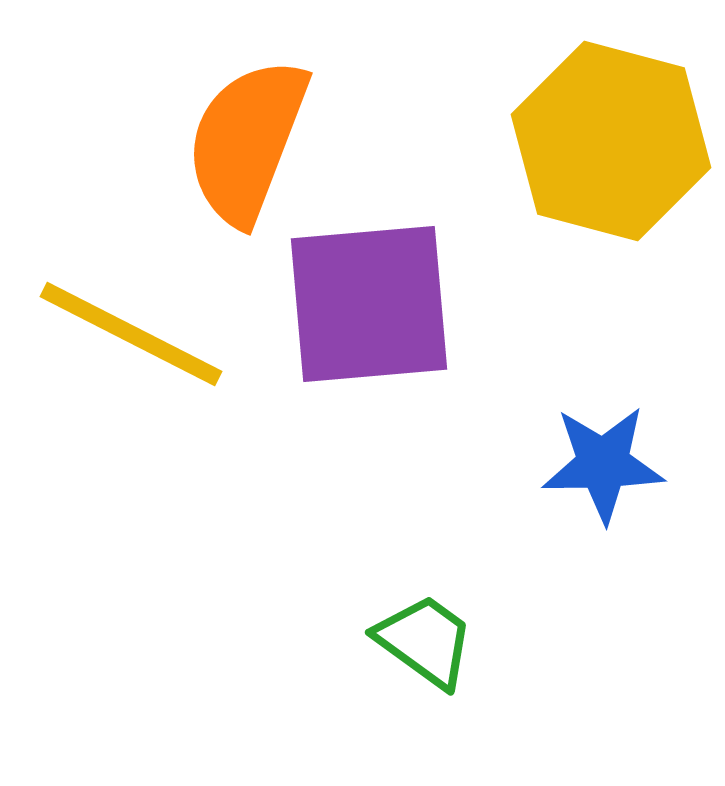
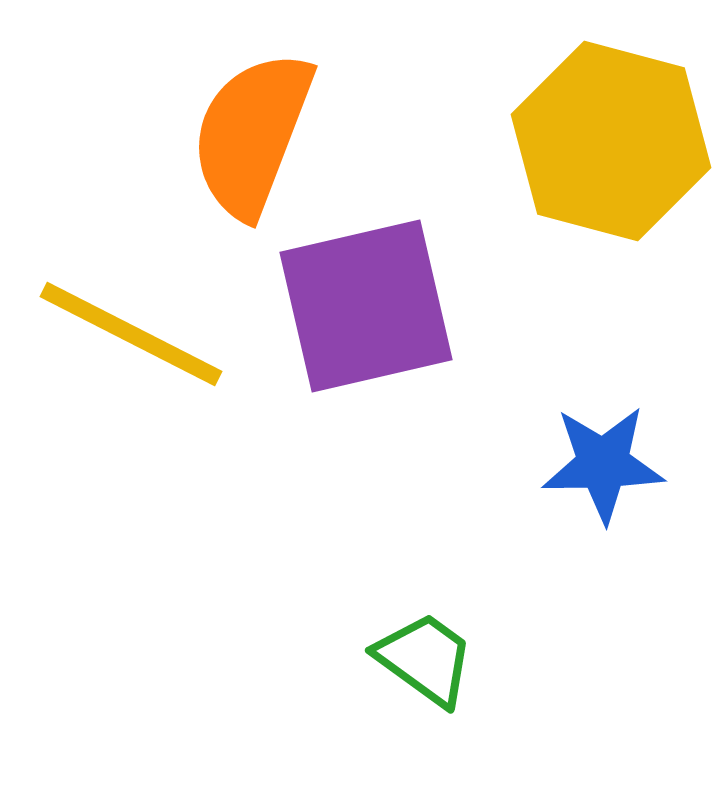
orange semicircle: moved 5 px right, 7 px up
purple square: moved 3 px left, 2 px down; rotated 8 degrees counterclockwise
green trapezoid: moved 18 px down
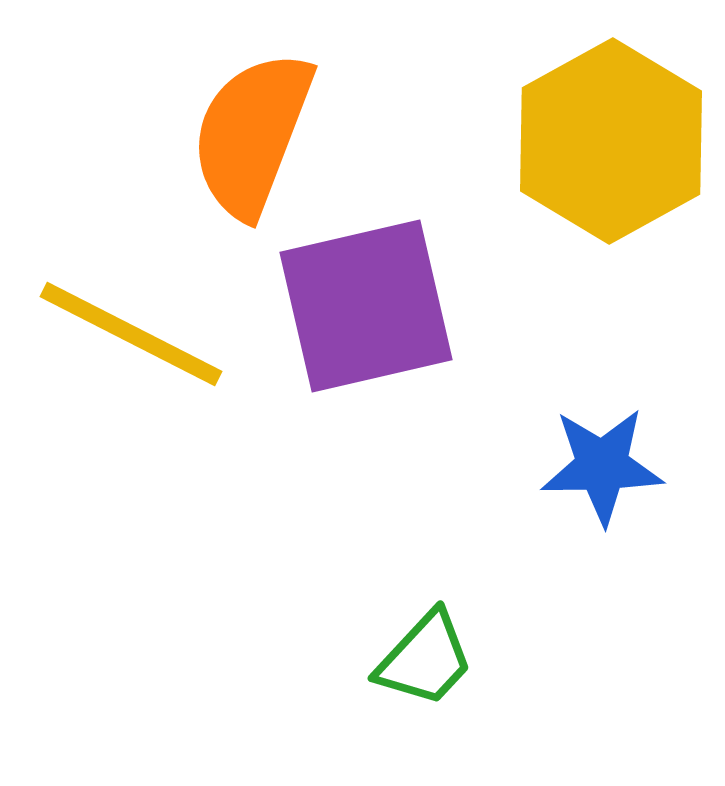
yellow hexagon: rotated 16 degrees clockwise
blue star: moved 1 px left, 2 px down
green trapezoid: rotated 97 degrees clockwise
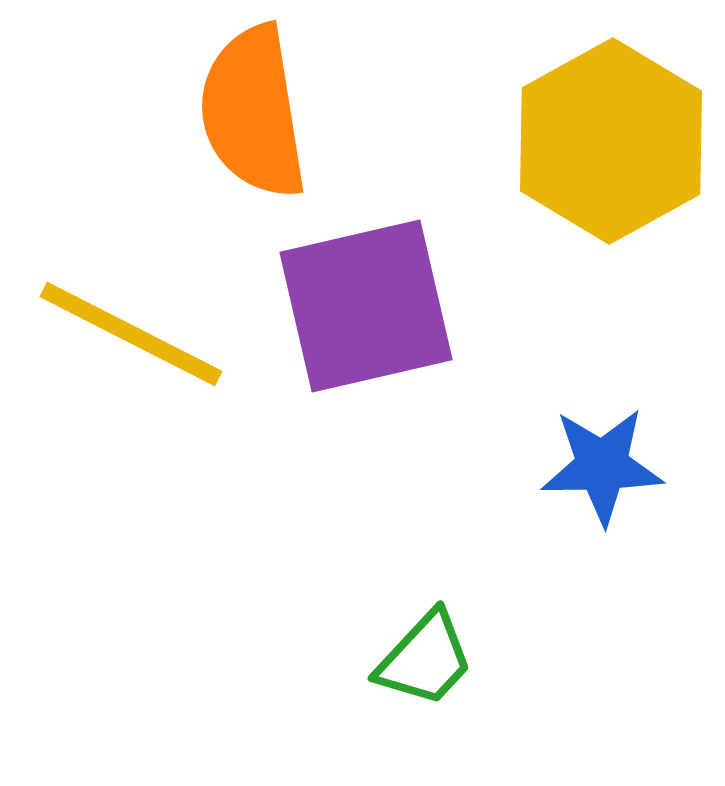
orange semicircle: moved 1 px right, 22 px up; rotated 30 degrees counterclockwise
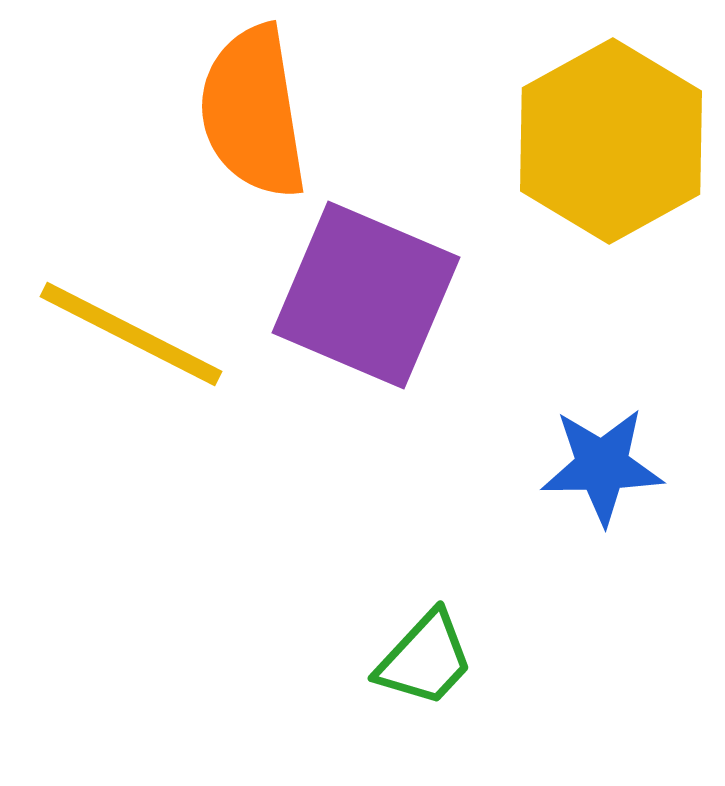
purple square: moved 11 px up; rotated 36 degrees clockwise
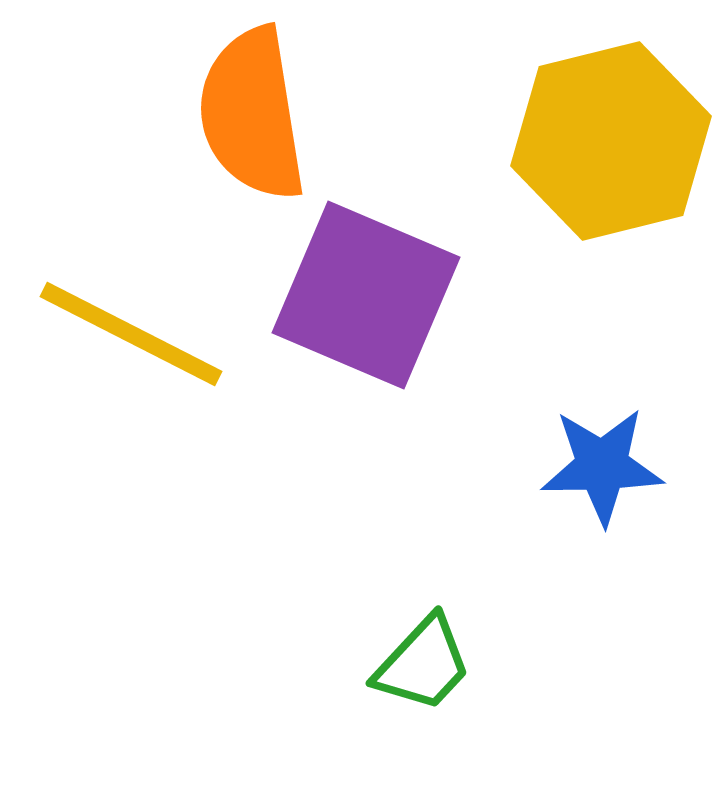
orange semicircle: moved 1 px left, 2 px down
yellow hexagon: rotated 15 degrees clockwise
green trapezoid: moved 2 px left, 5 px down
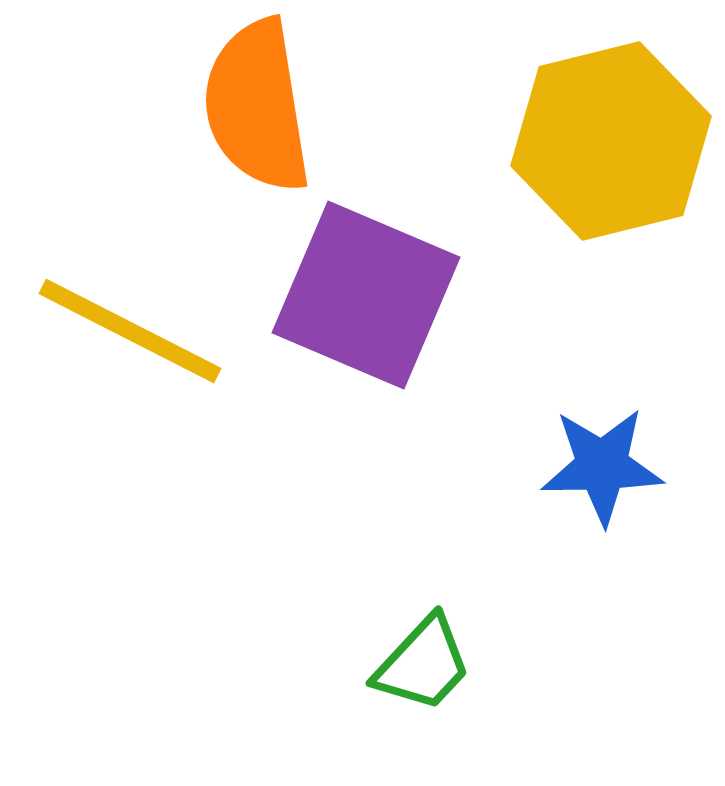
orange semicircle: moved 5 px right, 8 px up
yellow line: moved 1 px left, 3 px up
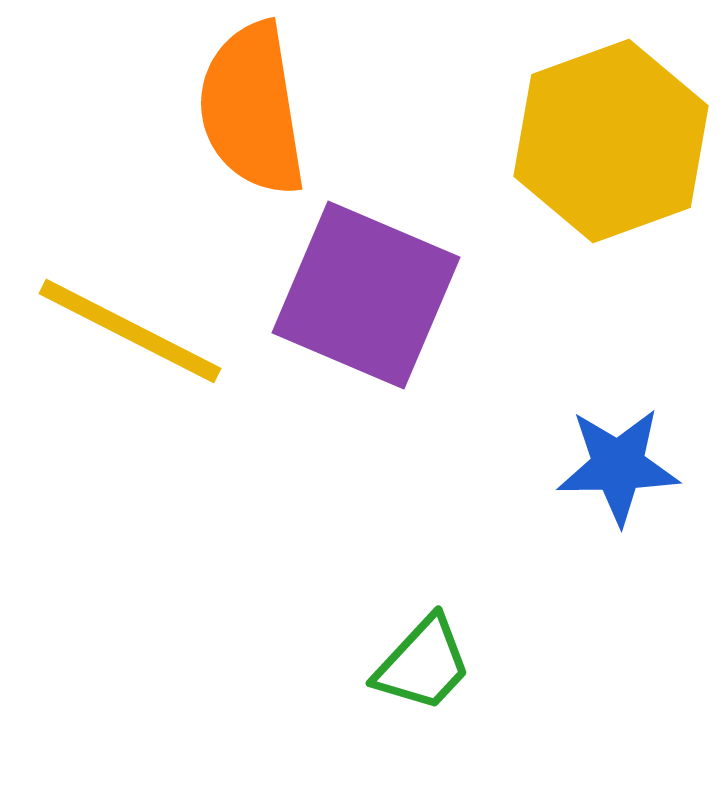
orange semicircle: moved 5 px left, 3 px down
yellow hexagon: rotated 6 degrees counterclockwise
blue star: moved 16 px right
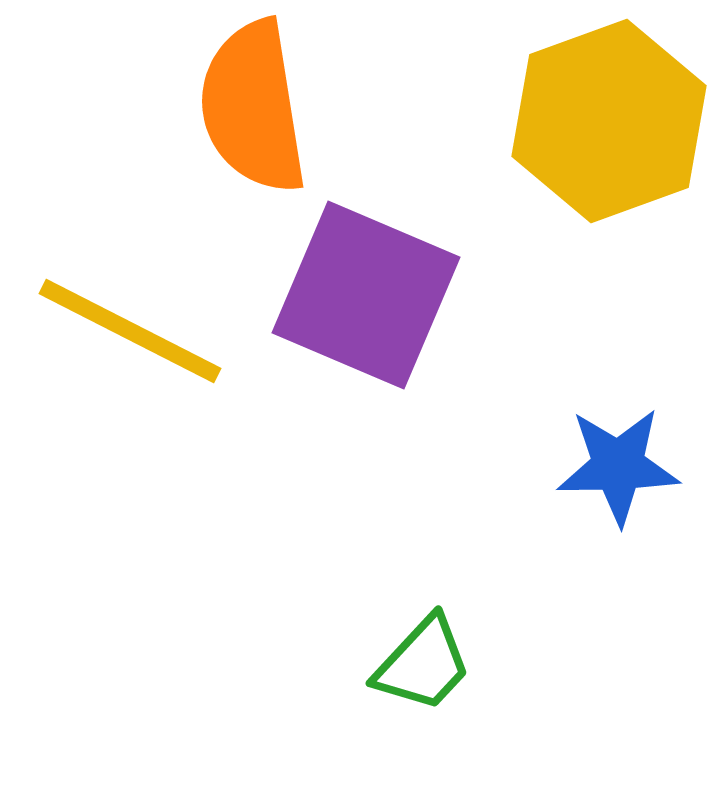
orange semicircle: moved 1 px right, 2 px up
yellow hexagon: moved 2 px left, 20 px up
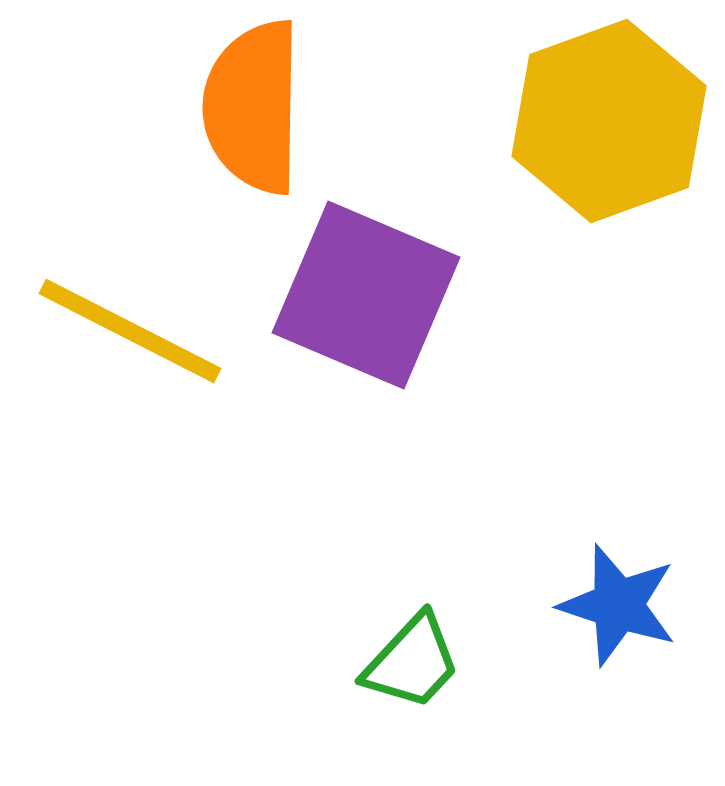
orange semicircle: rotated 10 degrees clockwise
blue star: moved 139 px down; rotated 19 degrees clockwise
green trapezoid: moved 11 px left, 2 px up
